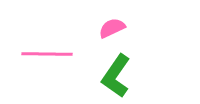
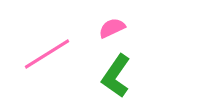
pink line: rotated 33 degrees counterclockwise
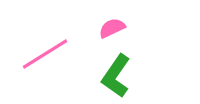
pink line: moved 2 px left
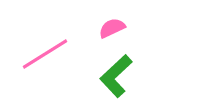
green L-shape: rotated 12 degrees clockwise
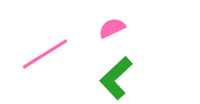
green L-shape: moved 2 px down
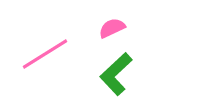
green L-shape: moved 4 px up
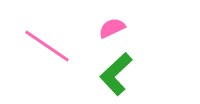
pink line: moved 2 px right, 8 px up; rotated 66 degrees clockwise
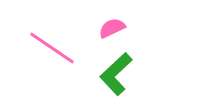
pink line: moved 5 px right, 2 px down
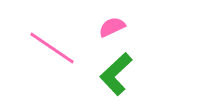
pink semicircle: moved 1 px up
